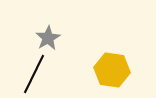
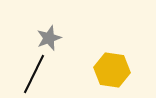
gray star: moved 1 px right; rotated 10 degrees clockwise
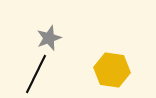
black line: moved 2 px right
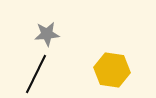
gray star: moved 2 px left, 4 px up; rotated 15 degrees clockwise
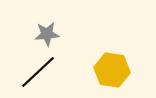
black line: moved 2 px right, 2 px up; rotated 21 degrees clockwise
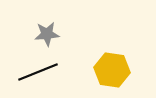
black line: rotated 21 degrees clockwise
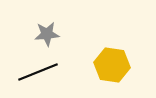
yellow hexagon: moved 5 px up
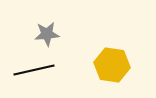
black line: moved 4 px left, 2 px up; rotated 9 degrees clockwise
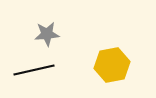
yellow hexagon: rotated 20 degrees counterclockwise
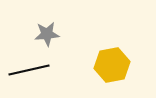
black line: moved 5 px left
